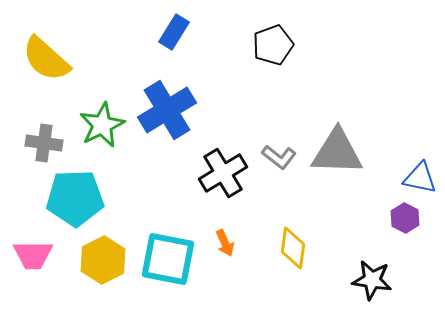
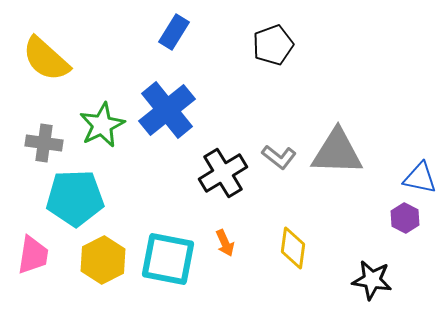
blue cross: rotated 8 degrees counterclockwise
pink trapezoid: rotated 81 degrees counterclockwise
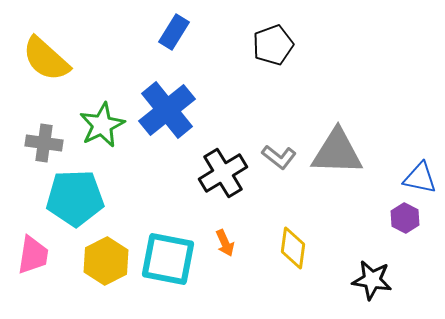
yellow hexagon: moved 3 px right, 1 px down
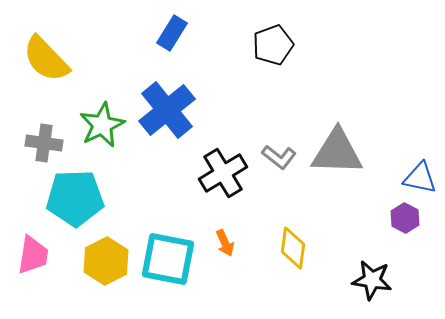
blue rectangle: moved 2 px left, 1 px down
yellow semicircle: rotated 4 degrees clockwise
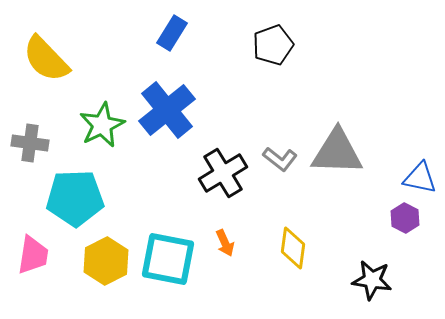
gray cross: moved 14 px left
gray L-shape: moved 1 px right, 2 px down
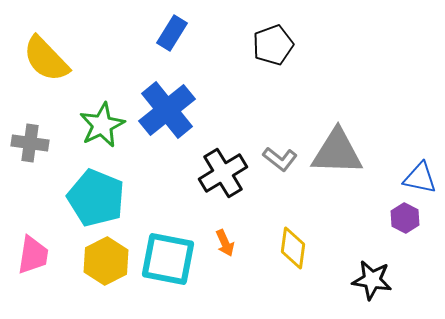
cyan pentagon: moved 21 px right; rotated 24 degrees clockwise
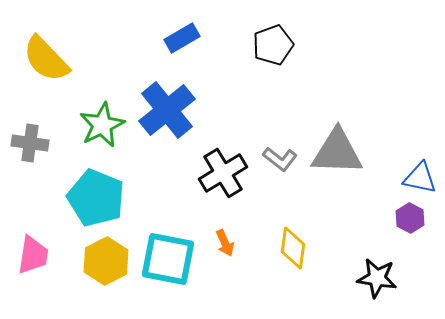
blue rectangle: moved 10 px right, 5 px down; rotated 28 degrees clockwise
purple hexagon: moved 5 px right
black star: moved 5 px right, 2 px up
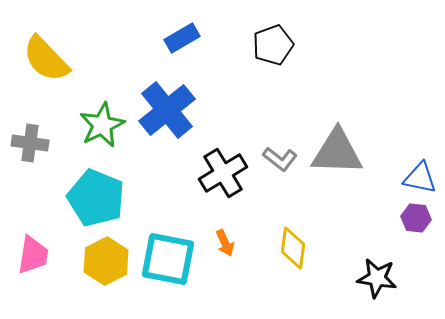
purple hexagon: moved 6 px right; rotated 20 degrees counterclockwise
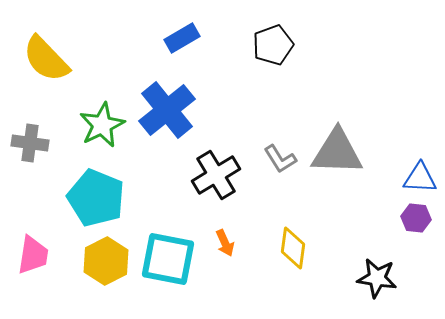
gray L-shape: rotated 20 degrees clockwise
black cross: moved 7 px left, 2 px down
blue triangle: rotated 9 degrees counterclockwise
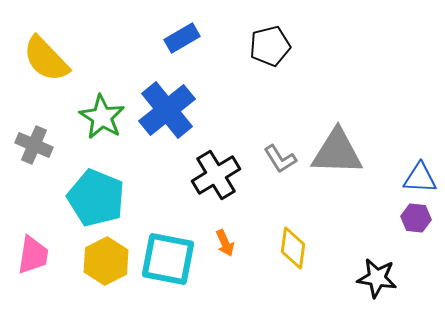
black pentagon: moved 3 px left, 1 px down; rotated 6 degrees clockwise
green star: moved 8 px up; rotated 15 degrees counterclockwise
gray cross: moved 4 px right, 2 px down; rotated 15 degrees clockwise
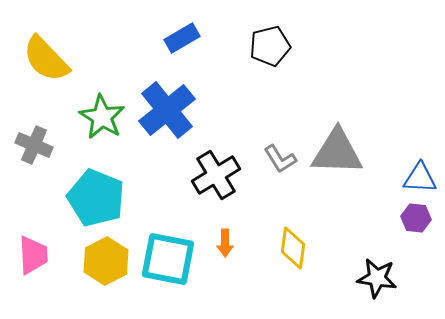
orange arrow: rotated 24 degrees clockwise
pink trapezoid: rotated 12 degrees counterclockwise
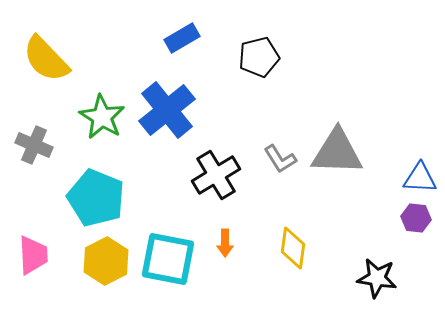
black pentagon: moved 11 px left, 11 px down
